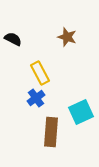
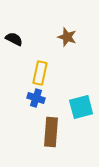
black semicircle: moved 1 px right
yellow rectangle: rotated 40 degrees clockwise
blue cross: rotated 36 degrees counterclockwise
cyan square: moved 5 px up; rotated 10 degrees clockwise
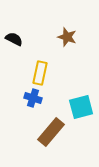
blue cross: moved 3 px left
brown rectangle: rotated 36 degrees clockwise
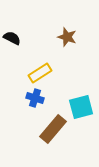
black semicircle: moved 2 px left, 1 px up
yellow rectangle: rotated 45 degrees clockwise
blue cross: moved 2 px right
brown rectangle: moved 2 px right, 3 px up
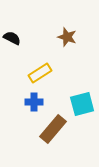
blue cross: moved 1 px left, 4 px down; rotated 18 degrees counterclockwise
cyan square: moved 1 px right, 3 px up
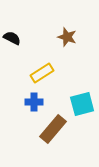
yellow rectangle: moved 2 px right
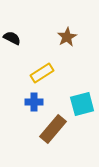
brown star: rotated 24 degrees clockwise
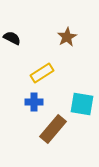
cyan square: rotated 25 degrees clockwise
